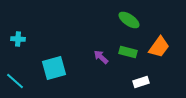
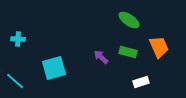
orange trapezoid: rotated 60 degrees counterclockwise
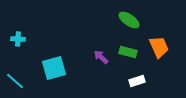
white rectangle: moved 4 px left, 1 px up
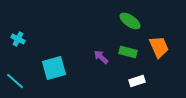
green ellipse: moved 1 px right, 1 px down
cyan cross: rotated 24 degrees clockwise
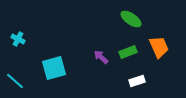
green ellipse: moved 1 px right, 2 px up
green rectangle: rotated 36 degrees counterclockwise
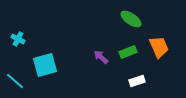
cyan square: moved 9 px left, 3 px up
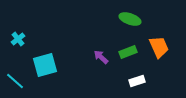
green ellipse: moved 1 px left; rotated 15 degrees counterclockwise
cyan cross: rotated 24 degrees clockwise
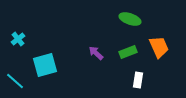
purple arrow: moved 5 px left, 4 px up
white rectangle: moved 1 px right, 1 px up; rotated 63 degrees counterclockwise
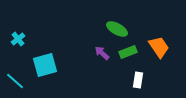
green ellipse: moved 13 px left, 10 px down; rotated 10 degrees clockwise
orange trapezoid: rotated 10 degrees counterclockwise
purple arrow: moved 6 px right
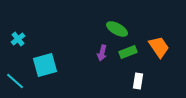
purple arrow: rotated 119 degrees counterclockwise
white rectangle: moved 1 px down
